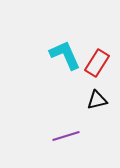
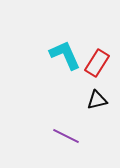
purple line: rotated 44 degrees clockwise
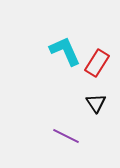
cyan L-shape: moved 4 px up
black triangle: moved 1 px left, 3 px down; rotated 50 degrees counterclockwise
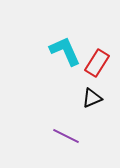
black triangle: moved 4 px left, 5 px up; rotated 40 degrees clockwise
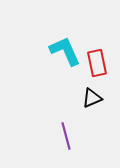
red rectangle: rotated 44 degrees counterclockwise
purple line: rotated 48 degrees clockwise
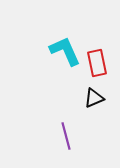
black triangle: moved 2 px right
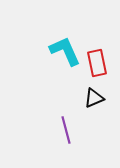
purple line: moved 6 px up
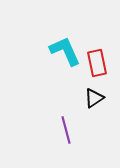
black triangle: rotated 10 degrees counterclockwise
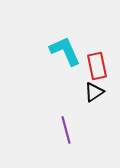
red rectangle: moved 3 px down
black triangle: moved 6 px up
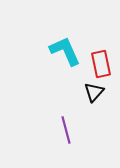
red rectangle: moved 4 px right, 2 px up
black triangle: rotated 15 degrees counterclockwise
